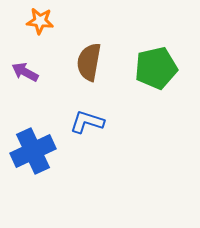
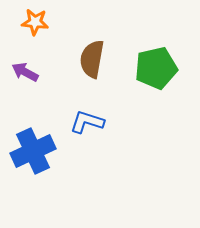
orange star: moved 5 px left, 1 px down
brown semicircle: moved 3 px right, 3 px up
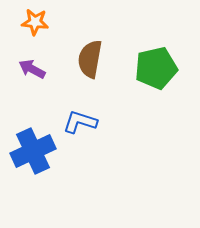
brown semicircle: moved 2 px left
purple arrow: moved 7 px right, 3 px up
blue L-shape: moved 7 px left
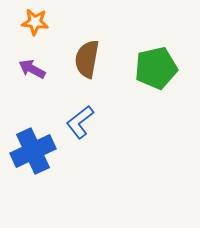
brown semicircle: moved 3 px left
blue L-shape: rotated 56 degrees counterclockwise
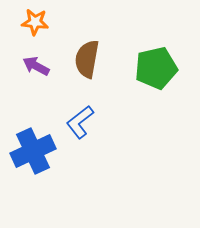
purple arrow: moved 4 px right, 3 px up
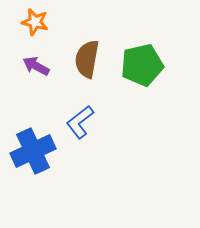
orange star: rotated 8 degrees clockwise
green pentagon: moved 14 px left, 3 px up
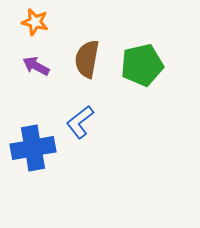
blue cross: moved 3 px up; rotated 15 degrees clockwise
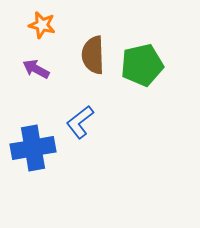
orange star: moved 7 px right, 3 px down
brown semicircle: moved 6 px right, 4 px up; rotated 12 degrees counterclockwise
purple arrow: moved 3 px down
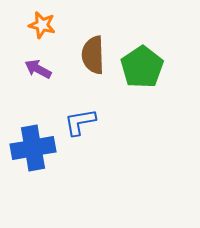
green pentagon: moved 2 px down; rotated 21 degrees counterclockwise
purple arrow: moved 2 px right
blue L-shape: rotated 28 degrees clockwise
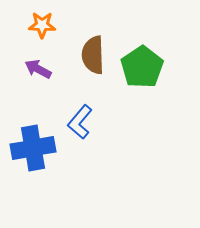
orange star: rotated 12 degrees counterclockwise
blue L-shape: rotated 40 degrees counterclockwise
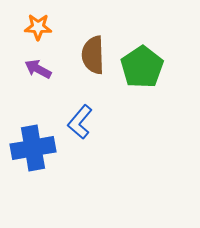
orange star: moved 4 px left, 2 px down
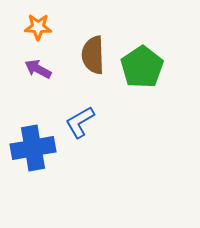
blue L-shape: rotated 20 degrees clockwise
